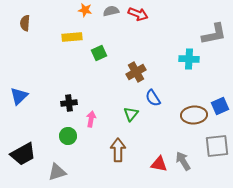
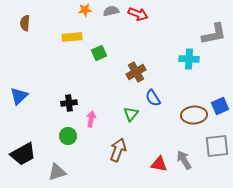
orange star: rotated 16 degrees counterclockwise
brown arrow: rotated 20 degrees clockwise
gray arrow: moved 1 px right, 1 px up
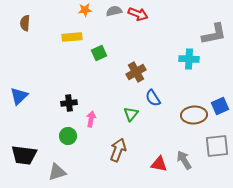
gray semicircle: moved 3 px right
black trapezoid: moved 1 px right, 1 px down; rotated 36 degrees clockwise
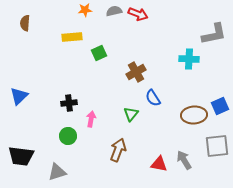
black trapezoid: moved 3 px left, 1 px down
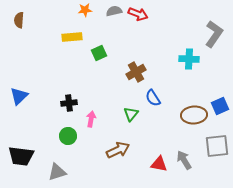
brown semicircle: moved 6 px left, 3 px up
gray L-shape: rotated 44 degrees counterclockwise
brown arrow: rotated 45 degrees clockwise
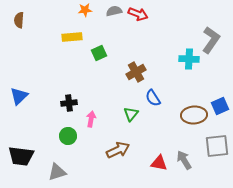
gray L-shape: moved 3 px left, 6 px down
red triangle: moved 1 px up
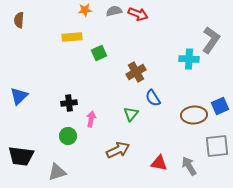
gray arrow: moved 5 px right, 6 px down
